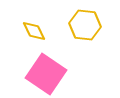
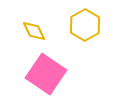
yellow hexagon: rotated 24 degrees clockwise
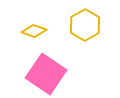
yellow diamond: rotated 45 degrees counterclockwise
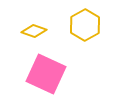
pink square: rotated 9 degrees counterclockwise
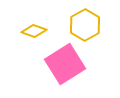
pink square: moved 19 px right, 10 px up; rotated 33 degrees clockwise
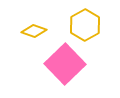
pink square: rotated 12 degrees counterclockwise
